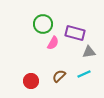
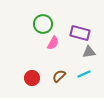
purple rectangle: moved 5 px right
red circle: moved 1 px right, 3 px up
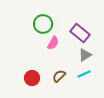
purple rectangle: rotated 24 degrees clockwise
gray triangle: moved 4 px left, 3 px down; rotated 24 degrees counterclockwise
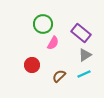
purple rectangle: moved 1 px right
red circle: moved 13 px up
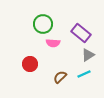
pink semicircle: rotated 64 degrees clockwise
gray triangle: moved 3 px right
red circle: moved 2 px left, 1 px up
brown semicircle: moved 1 px right, 1 px down
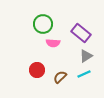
gray triangle: moved 2 px left, 1 px down
red circle: moved 7 px right, 6 px down
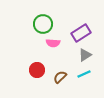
purple rectangle: rotated 72 degrees counterclockwise
gray triangle: moved 1 px left, 1 px up
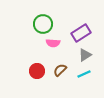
red circle: moved 1 px down
brown semicircle: moved 7 px up
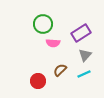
gray triangle: rotated 16 degrees counterclockwise
red circle: moved 1 px right, 10 px down
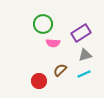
gray triangle: rotated 32 degrees clockwise
red circle: moved 1 px right
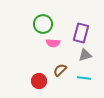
purple rectangle: rotated 42 degrees counterclockwise
cyan line: moved 4 px down; rotated 32 degrees clockwise
